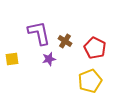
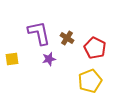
brown cross: moved 2 px right, 3 px up
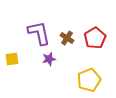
red pentagon: moved 10 px up; rotated 15 degrees clockwise
yellow pentagon: moved 1 px left, 1 px up
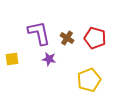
red pentagon: rotated 25 degrees counterclockwise
purple star: rotated 24 degrees clockwise
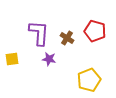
purple L-shape: rotated 16 degrees clockwise
red pentagon: moved 7 px up
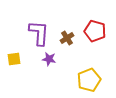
brown cross: rotated 24 degrees clockwise
yellow square: moved 2 px right
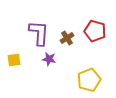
yellow square: moved 1 px down
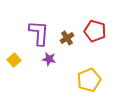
yellow square: rotated 32 degrees counterclockwise
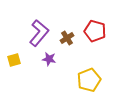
purple L-shape: rotated 36 degrees clockwise
yellow square: rotated 24 degrees clockwise
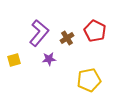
red pentagon: rotated 10 degrees clockwise
purple star: rotated 16 degrees counterclockwise
yellow pentagon: rotated 10 degrees clockwise
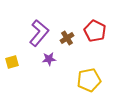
yellow square: moved 2 px left, 2 px down
